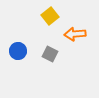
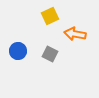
yellow square: rotated 12 degrees clockwise
orange arrow: rotated 15 degrees clockwise
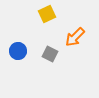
yellow square: moved 3 px left, 2 px up
orange arrow: moved 3 px down; rotated 55 degrees counterclockwise
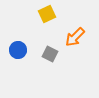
blue circle: moved 1 px up
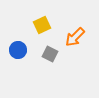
yellow square: moved 5 px left, 11 px down
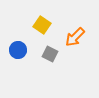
yellow square: rotated 30 degrees counterclockwise
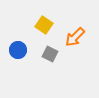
yellow square: moved 2 px right
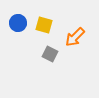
yellow square: rotated 18 degrees counterclockwise
blue circle: moved 27 px up
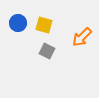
orange arrow: moved 7 px right
gray square: moved 3 px left, 3 px up
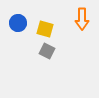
yellow square: moved 1 px right, 4 px down
orange arrow: moved 18 px up; rotated 45 degrees counterclockwise
